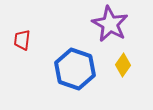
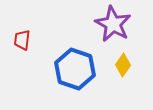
purple star: moved 3 px right
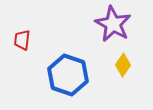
blue hexagon: moved 7 px left, 6 px down
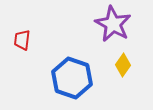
blue hexagon: moved 4 px right, 3 px down
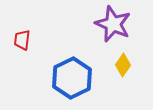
purple star: rotated 6 degrees counterclockwise
blue hexagon: rotated 15 degrees clockwise
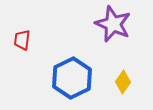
yellow diamond: moved 17 px down
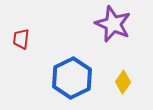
red trapezoid: moved 1 px left, 1 px up
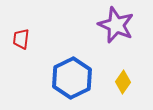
purple star: moved 3 px right, 1 px down
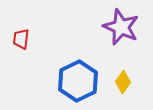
purple star: moved 5 px right, 2 px down
blue hexagon: moved 6 px right, 3 px down
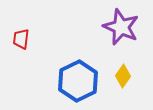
yellow diamond: moved 6 px up
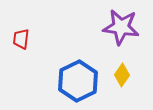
purple star: rotated 15 degrees counterclockwise
yellow diamond: moved 1 px left, 1 px up
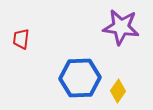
yellow diamond: moved 4 px left, 16 px down
blue hexagon: moved 2 px right, 3 px up; rotated 24 degrees clockwise
